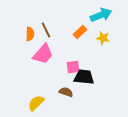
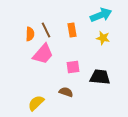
orange rectangle: moved 8 px left, 2 px up; rotated 56 degrees counterclockwise
black trapezoid: moved 16 px right
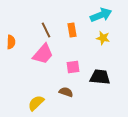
orange semicircle: moved 19 px left, 8 px down
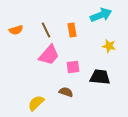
yellow star: moved 6 px right, 8 px down
orange semicircle: moved 5 px right, 12 px up; rotated 72 degrees clockwise
pink trapezoid: moved 6 px right, 1 px down
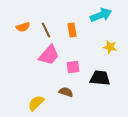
orange semicircle: moved 7 px right, 3 px up
yellow star: moved 1 px right, 1 px down
black trapezoid: moved 1 px down
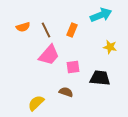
orange rectangle: rotated 32 degrees clockwise
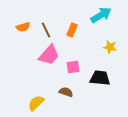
cyan arrow: rotated 10 degrees counterclockwise
